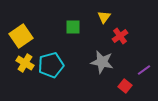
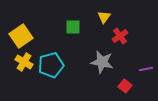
yellow cross: moved 1 px left, 1 px up
purple line: moved 2 px right, 1 px up; rotated 24 degrees clockwise
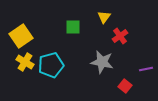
yellow cross: moved 1 px right
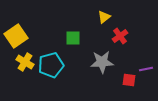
yellow triangle: rotated 16 degrees clockwise
green square: moved 11 px down
yellow square: moved 5 px left
gray star: rotated 15 degrees counterclockwise
red square: moved 4 px right, 6 px up; rotated 32 degrees counterclockwise
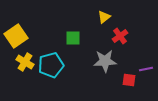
gray star: moved 3 px right, 1 px up
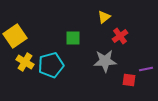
yellow square: moved 1 px left
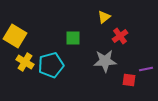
yellow square: rotated 25 degrees counterclockwise
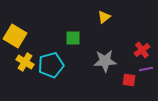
red cross: moved 22 px right, 14 px down
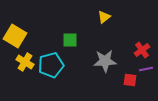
green square: moved 3 px left, 2 px down
red square: moved 1 px right
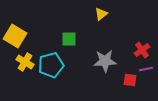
yellow triangle: moved 3 px left, 3 px up
green square: moved 1 px left, 1 px up
